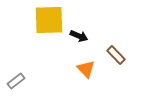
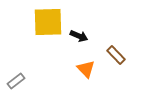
yellow square: moved 1 px left, 2 px down
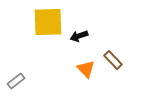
black arrow: rotated 138 degrees clockwise
brown rectangle: moved 3 px left, 5 px down
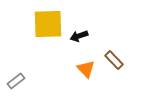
yellow square: moved 2 px down
brown rectangle: moved 1 px right
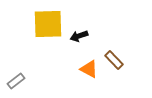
orange triangle: moved 3 px right; rotated 18 degrees counterclockwise
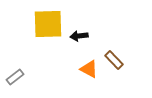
black arrow: rotated 12 degrees clockwise
gray rectangle: moved 1 px left, 4 px up
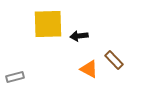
gray rectangle: rotated 24 degrees clockwise
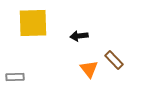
yellow square: moved 15 px left, 1 px up
orange triangle: rotated 24 degrees clockwise
gray rectangle: rotated 12 degrees clockwise
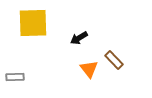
black arrow: moved 2 px down; rotated 24 degrees counterclockwise
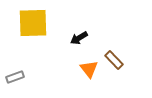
gray rectangle: rotated 18 degrees counterclockwise
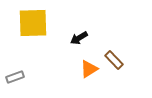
orange triangle: rotated 36 degrees clockwise
